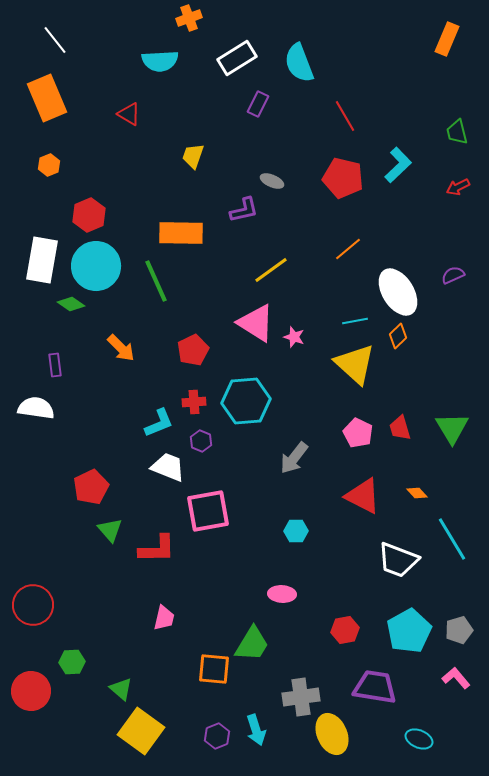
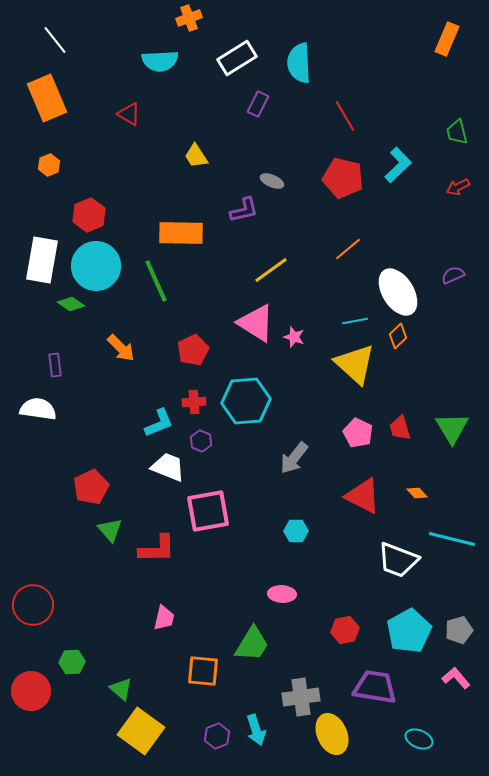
cyan semicircle at (299, 63): rotated 18 degrees clockwise
yellow trapezoid at (193, 156): moved 3 px right; rotated 52 degrees counterclockwise
white semicircle at (36, 408): moved 2 px right, 1 px down
cyan line at (452, 539): rotated 45 degrees counterclockwise
orange square at (214, 669): moved 11 px left, 2 px down
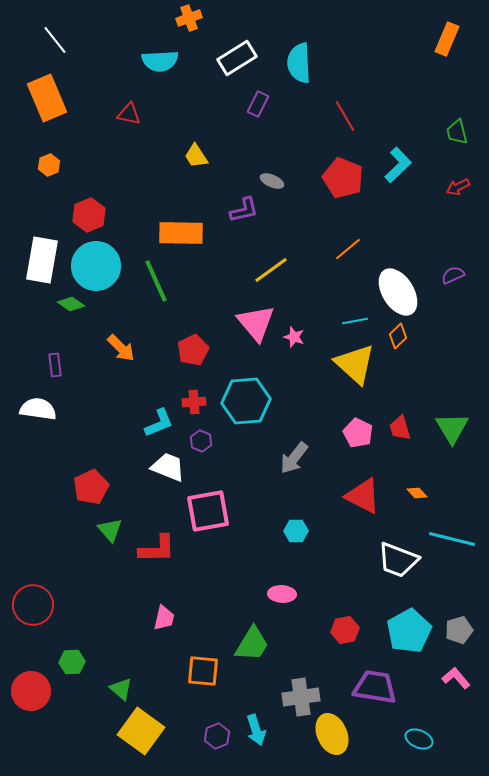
red triangle at (129, 114): rotated 20 degrees counterclockwise
red pentagon at (343, 178): rotated 9 degrees clockwise
pink triangle at (256, 323): rotated 18 degrees clockwise
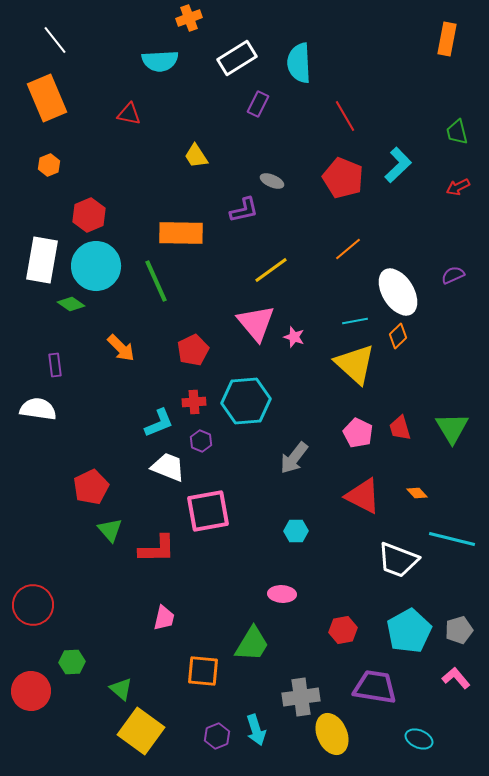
orange rectangle at (447, 39): rotated 12 degrees counterclockwise
red hexagon at (345, 630): moved 2 px left
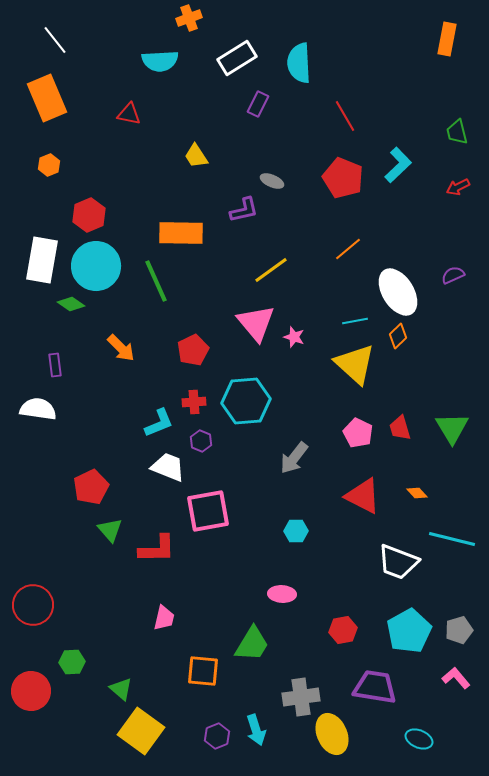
white trapezoid at (398, 560): moved 2 px down
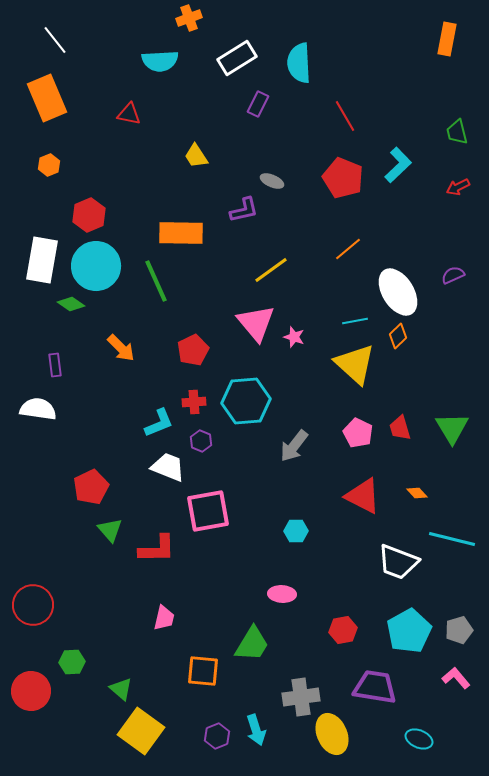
gray arrow at (294, 458): moved 12 px up
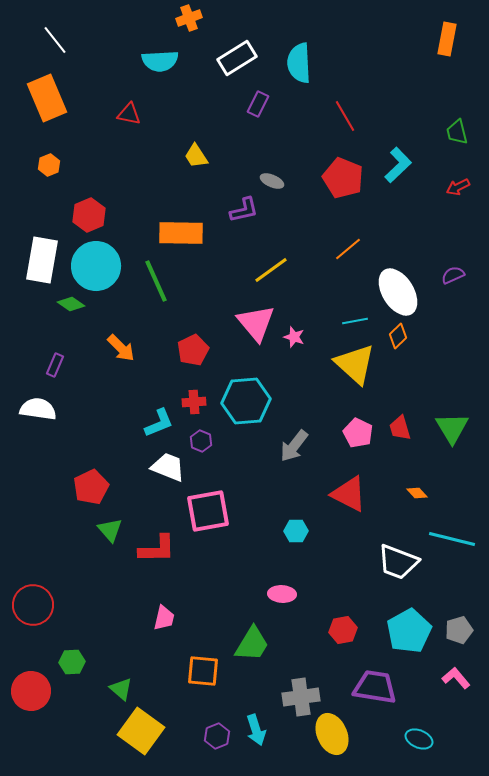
purple rectangle at (55, 365): rotated 30 degrees clockwise
red triangle at (363, 496): moved 14 px left, 2 px up
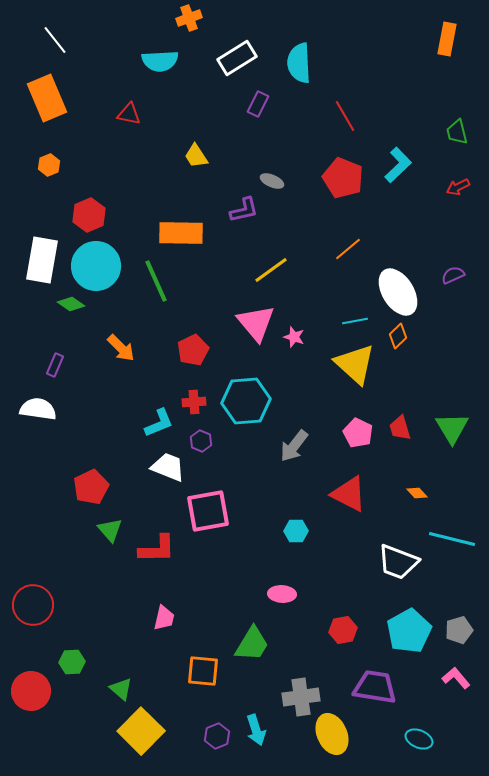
yellow square at (141, 731): rotated 9 degrees clockwise
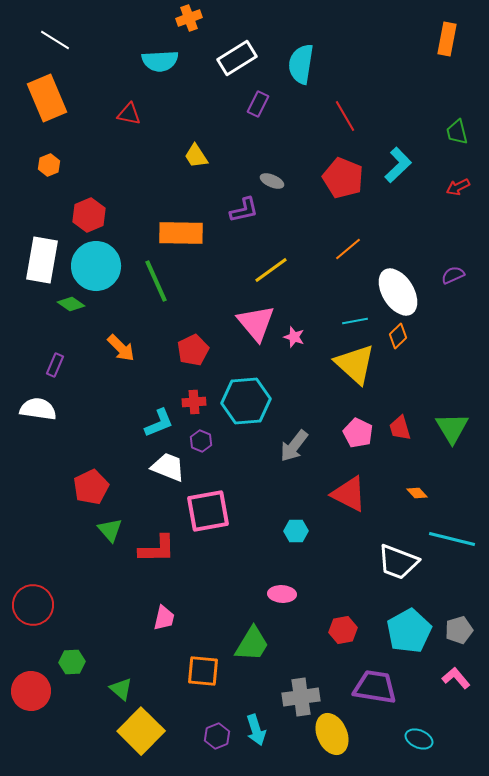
white line at (55, 40): rotated 20 degrees counterclockwise
cyan semicircle at (299, 63): moved 2 px right, 1 px down; rotated 12 degrees clockwise
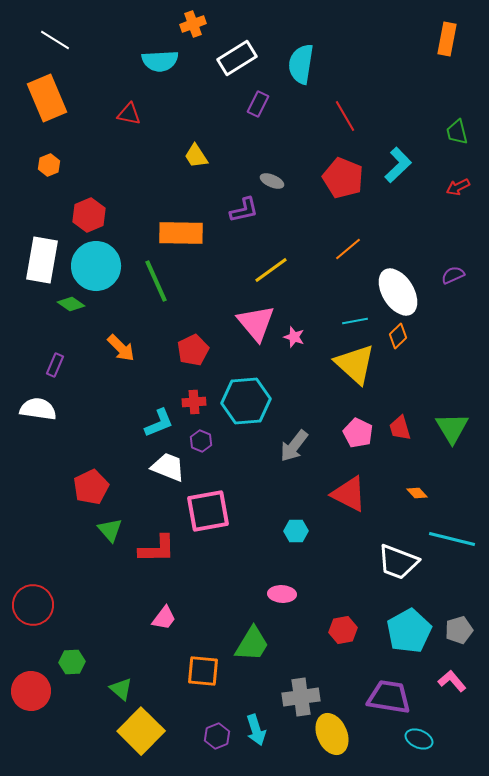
orange cross at (189, 18): moved 4 px right, 6 px down
pink trapezoid at (164, 618): rotated 24 degrees clockwise
pink L-shape at (456, 678): moved 4 px left, 3 px down
purple trapezoid at (375, 687): moved 14 px right, 10 px down
